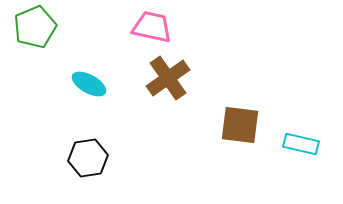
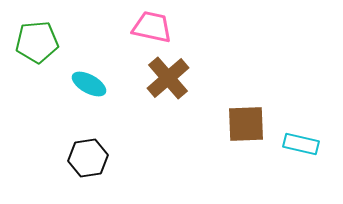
green pentagon: moved 2 px right, 15 px down; rotated 18 degrees clockwise
brown cross: rotated 6 degrees counterclockwise
brown square: moved 6 px right, 1 px up; rotated 9 degrees counterclockwise
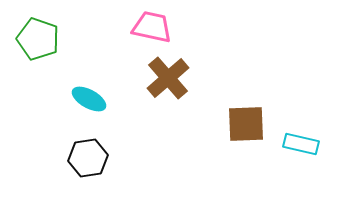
green pentagon: moved 1 px right, 3 px up; rotated 24 degrees clockwise
cyan ellipse: moved 15 px down
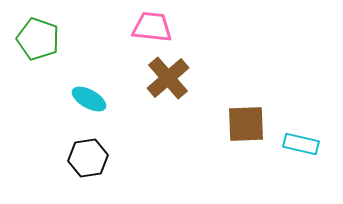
pink trapezoid: rotated 6 degrees counterclockwise
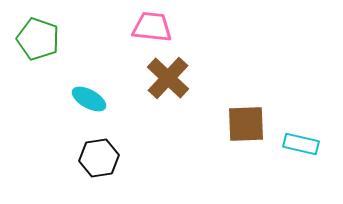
brown cross: rotated 6 degrees counterclockwise
black hexagon: moved 11 px right
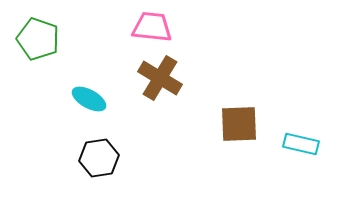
brown cross: moved 8 px left; rotated 12 degrees counterclockwise
brown square: moved 7 px left
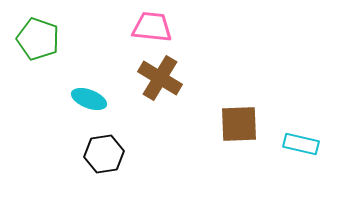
cyan ellipse: rotated 8 degrees counterclockwise
black hexagon: moved 5 px right, 4 px up
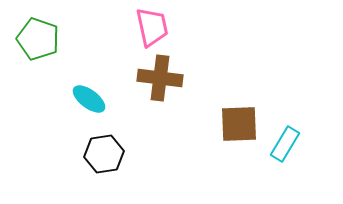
pink trapezoid: rotated 72 degrees clockwise
brown cross: rotated 24 degrees counterclockwise
cyan ellipse: rotated 16 degrees clockwise
cyan rectangle: moved 16 px left; rotated 72 degrees counterclockwise
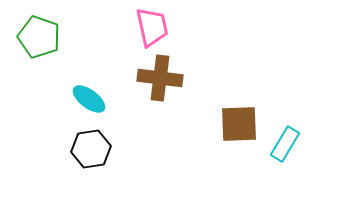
green pentagon: moved 1 px right, 2 px up
black hexagon: moved 13 px left, 5 px up
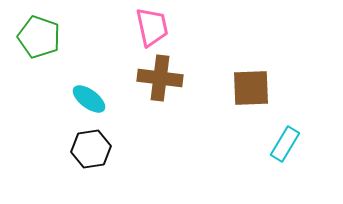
brown square: moved 12 px right, 36 px up
